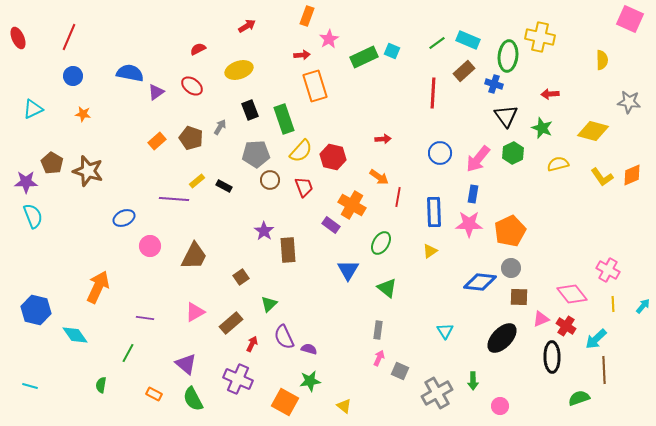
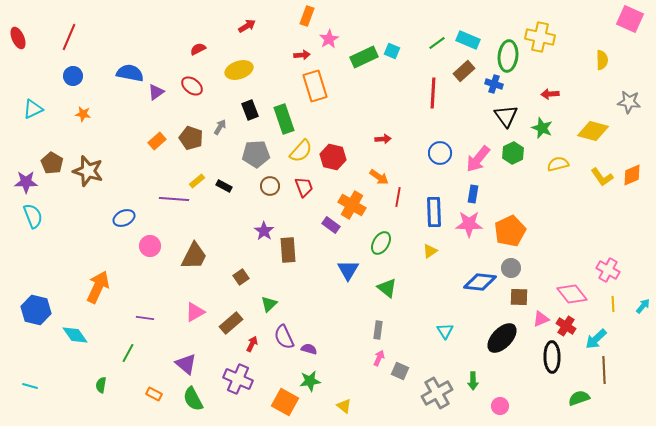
brown circle at (270, 180): moved 6 px down
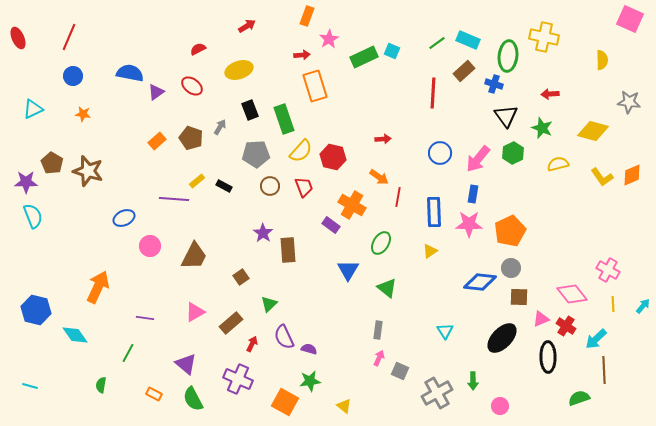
yellow cross at (540, 37): moved 4 px right
purple star at (264, 231): moved 1 px left, 2 px down
black ellipse at (552, 357): moved 4 px left
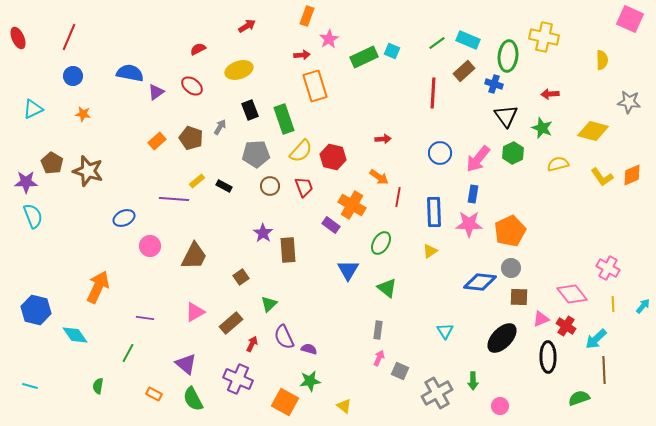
pink cross at (608, 270): moved 2 px up
green semicircle at (101, 385): moved 3 px left, 1 px down
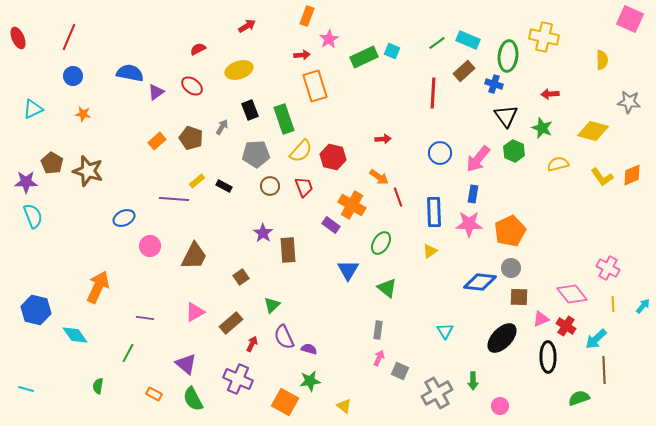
gray arrow at (220, 127): moved 2 px right
green hexagon at (513, 153): moved 1 px right, 2 px up; rotated 10 degrees counterclockwise
red line at (398, 197): rotated 30 degrees counterclockwise
green triangle at (269, 304): moved 3 px right, 1 px down
cyan line at (30, 386): moved 4 px left, 3 px down
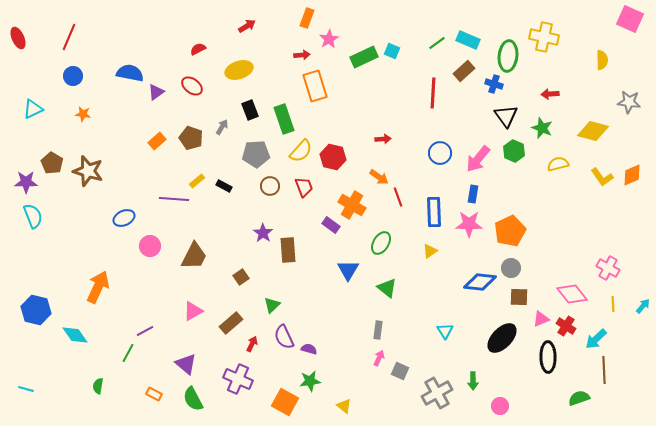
orange rectangle at (307, 16): moved 2 px down
pink triangle at (195, 312): moved 2 px left, 1 px up
purple line at (145, 318): moved 13 px down; rotated 36 degrees counterclockwise
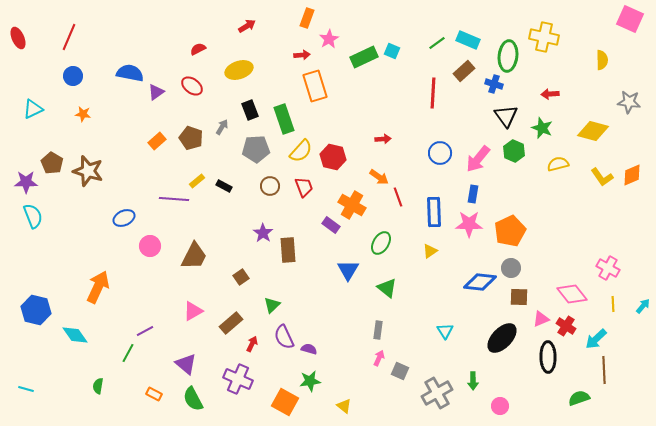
gray pentagon at (256, 154): moved 5 px up
